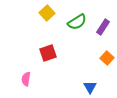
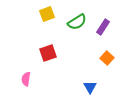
yellow square: moved 1 px down; rotated 21 degrees clockwise
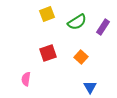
orange square: moved 26 px left, 1 px up
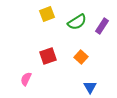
purple rectangle: moved 1 px left, 1 px up
red square: moved 3 px down
pink semicircle: rotated 16 degrees clockwise
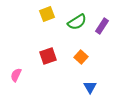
pink semicircle: moved 10 px left, 4 px up
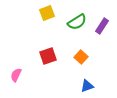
yellow square: moved 1 px up
blue triangle: moved 3 px left, 1 px up; rotated 40 degrees clockwise
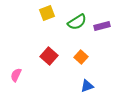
purple rectangle: rotated 42 degrees clockwise
red square: moved 1 px right; rotated 30 degrees counterclockwise
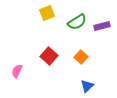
pink semicircle: moved 1 px right, 4 px up
blue triangle: rotated 24 degrees counterclockwise
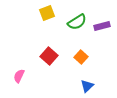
pink semicircle: moved 2 px right, 5 px down
